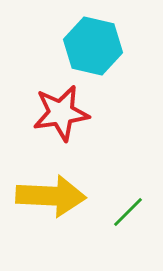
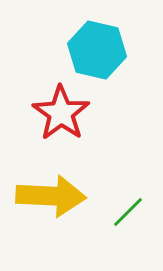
cyan hexagon: moved 4 px right, 4 px down
red star: rotated 28 degrees counterclockwise
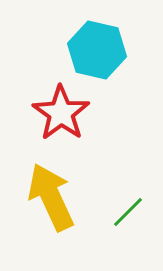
yellow arrow: moved 1 px down; rotated 118 degrees counterclockwise
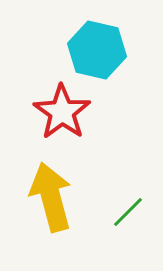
red star: moved 1 px right, 1 px up
yellow arrow: rotated 10 degrees clockwise
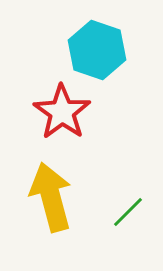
cyan hexagon: rotated 6 degrees clockwise
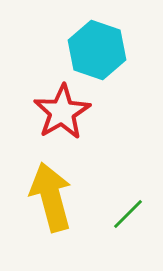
red star: rotated 6 degrees clockwise
green line: moved 2 px down
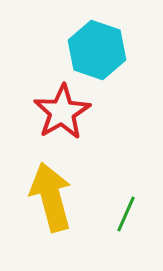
green line: moved 2 px left; rotated 21 degrees counterclockwise
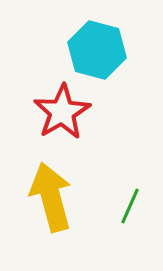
cyan hexagon: rotated 4 degrees counterclockwise
green line: moved 4 px right, 8 px up
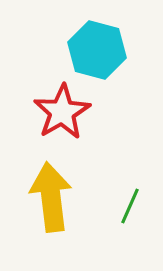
yellow arrow: rotated 8 degrees clockwise
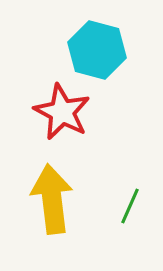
red star: rotated 14 degrees counterclockwise
yellow arrow: moved 1 px right, 2 px down
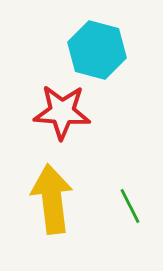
red star: rotated 24 degrees counterclockwise
green line: rotated 51 degrees counterclockwise
